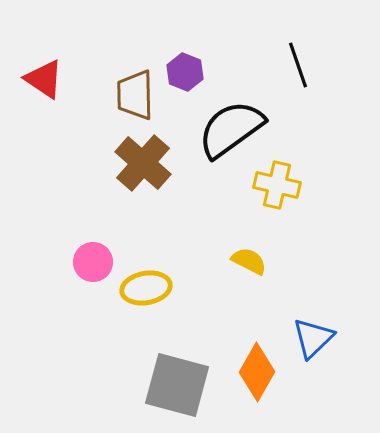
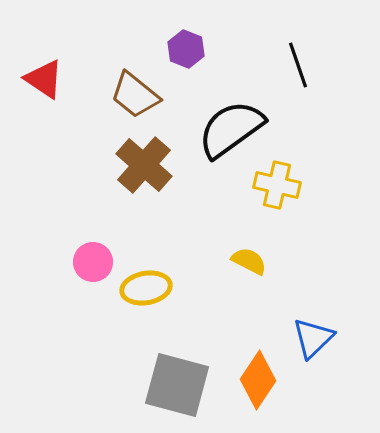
purple hexagon: moved 1 px right, 23 px up
brown trapezoid: rotated 50 degrees counterclockwise
brown cross: moved 1 px right, 2 px down
orange diamond: moved 1 px right, 8 px down; rotated 4 degrees clockwise
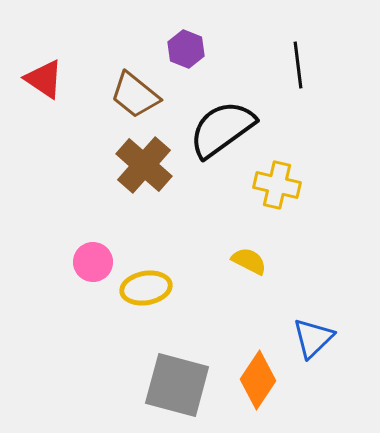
black line: rotated 12 degrees clockwise
black semicircle: moved 9 px left
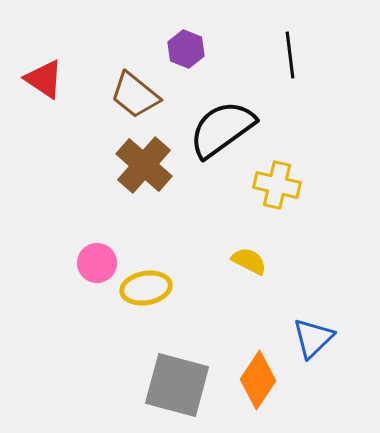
black line: moved 8 px left, 10 px up
pink circle: moved 4 px right, 1 px down
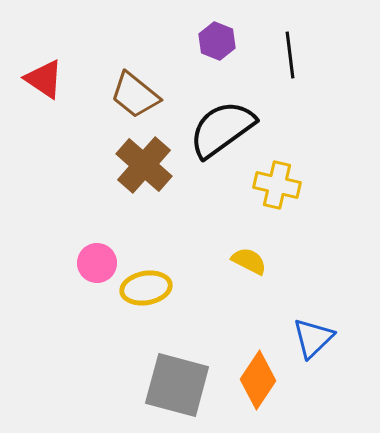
purple hexagon: moved 31 px right, 8 px up
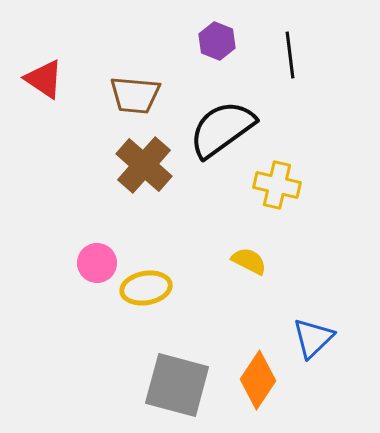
brown trapezoid: rotated 34 degrees counterclockwise
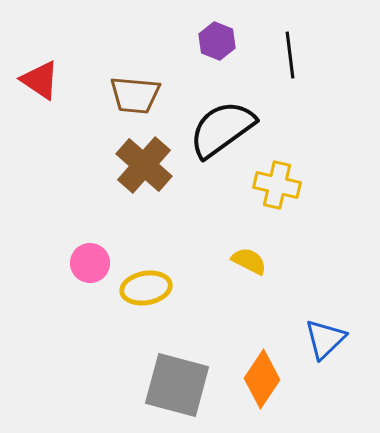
red triangle: moved 4 px left, 1 px down
pink circle: moved 7 px left
blue triangle: moved 12 px right, 1 px down
orange diamond: moved 4 px right, 1 px up
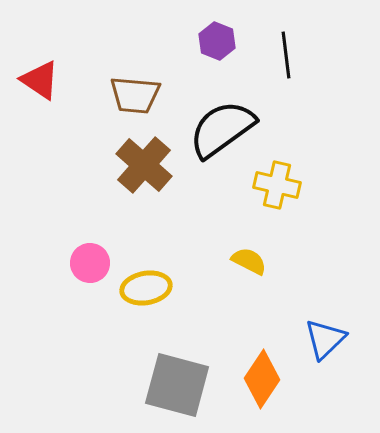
black line: moved 4 px left
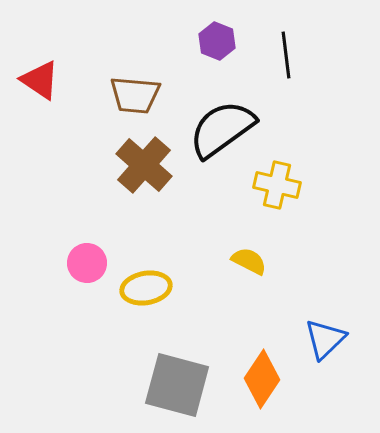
pink circle: moved 3 px left
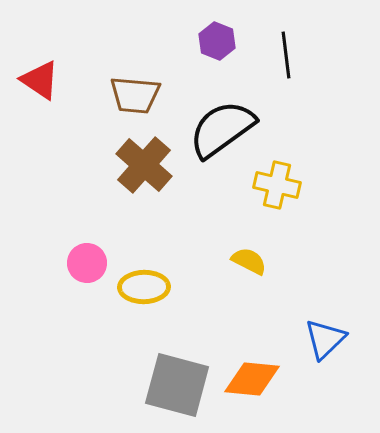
yellow ellipse: moved 2 px left, 1 px up; rotated 9 degrees clockwise
orange diamond: moved 10 px left; rotated 62 degrees clockwise
